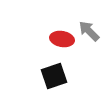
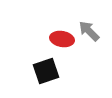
black square: moved 8 px left, 5 px up
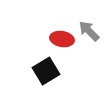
black square: rotated 12 degrees counterclockwise
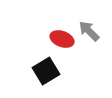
red ellipse: rotated 10 degrees clockwise
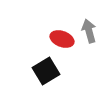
gray arrow: rotated 30 degrees clockwise
